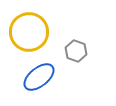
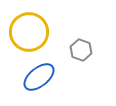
gray hexagon: moved 5 px right, 1 px up
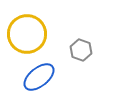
yellow circle: moved 2 px left, 2 px down
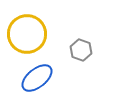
blue ellipse: moved 2 px left, 1 px down
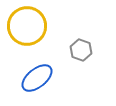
yellow circle: moved 8 px up
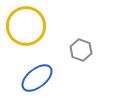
yellow circle: moved 1 px left
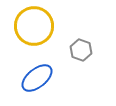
yellow circle: moved 8 px right
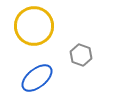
gray hexagon: moved 5 px down
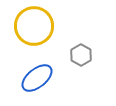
gray hexagon: rotated 10 degrees clockwise
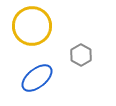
yellow circle: moved 2 px left
